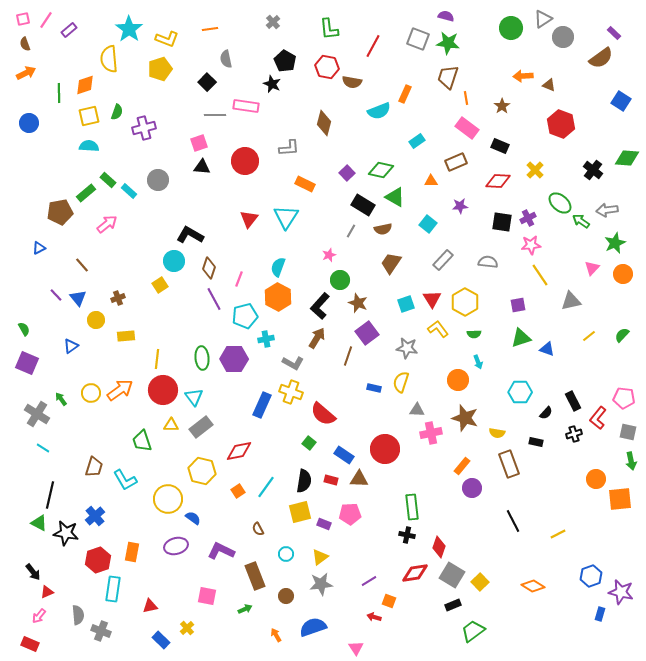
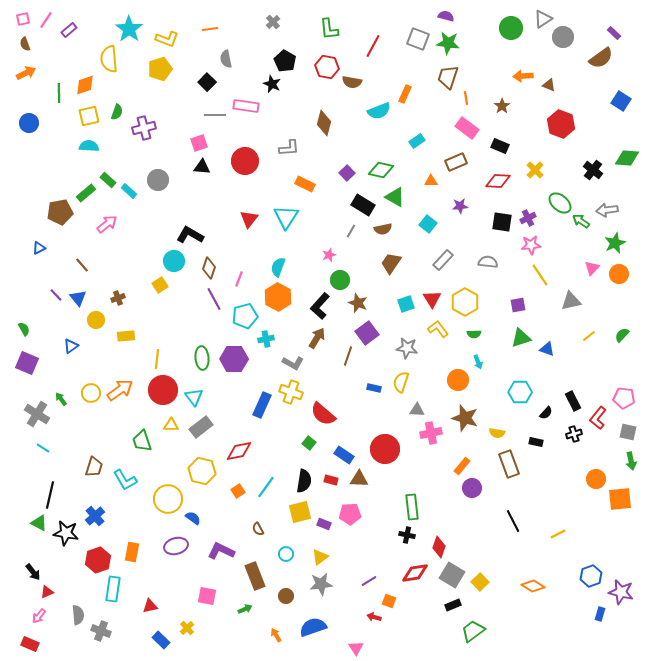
orange circle at (623, 274): moved 4 px left
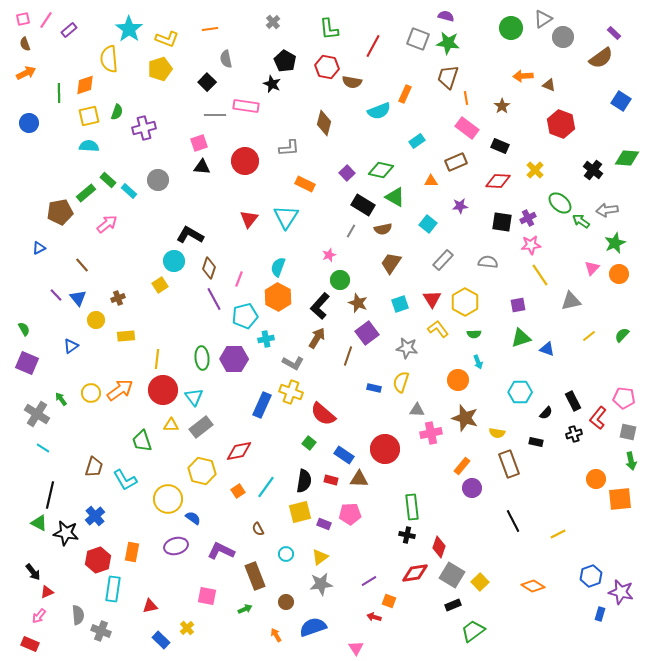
cyan square at (406, 304): moved 6 px left
brown circle at (286, 596): moved 6 px down
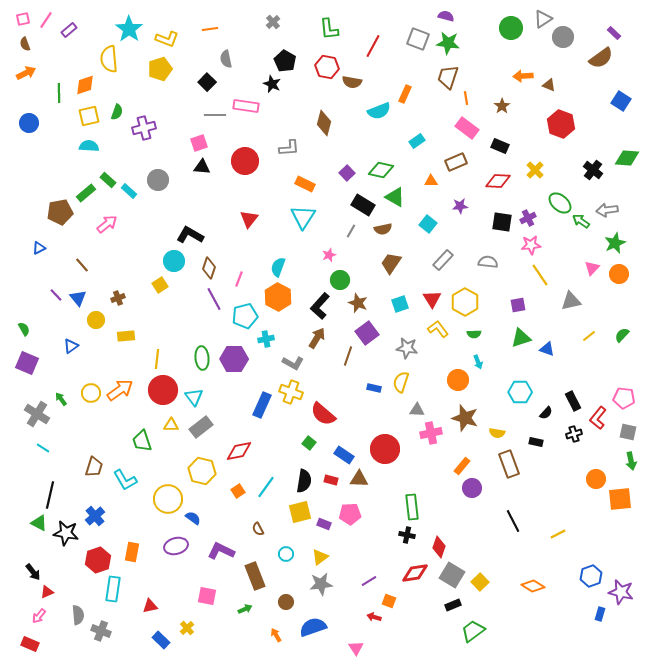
cyan triangle at (286, 217): moved 17 px right
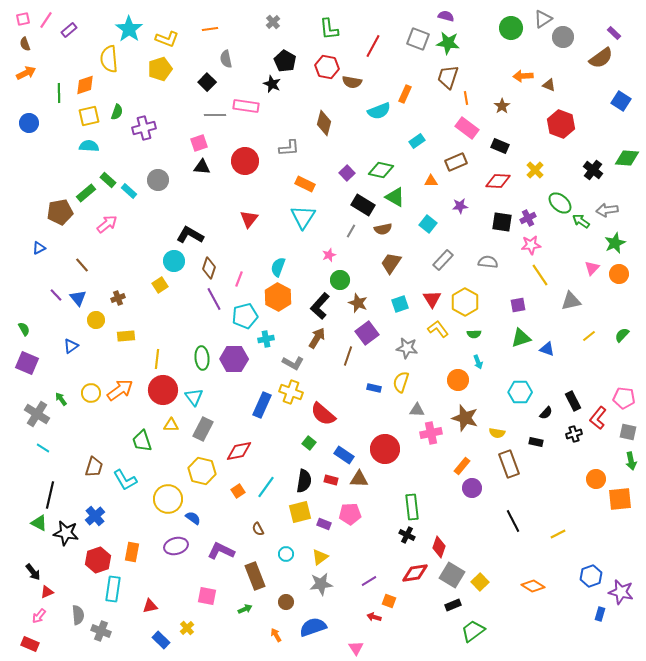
gray rectangle at (201, 427): moved 2 px right, 2 px down; rotated 25 degrees counterclockwise
black cross at (407, 535): rotated 14 degrees clockwise
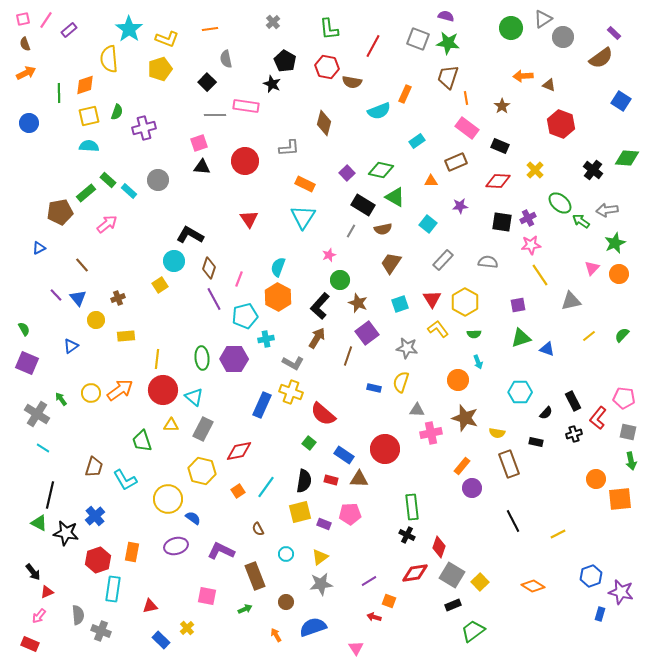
red triangle at (249, 219): rotated 12 degrees counterclockwise
cyan triangle at (194, 397): rotated 12 degrees counterclockwise
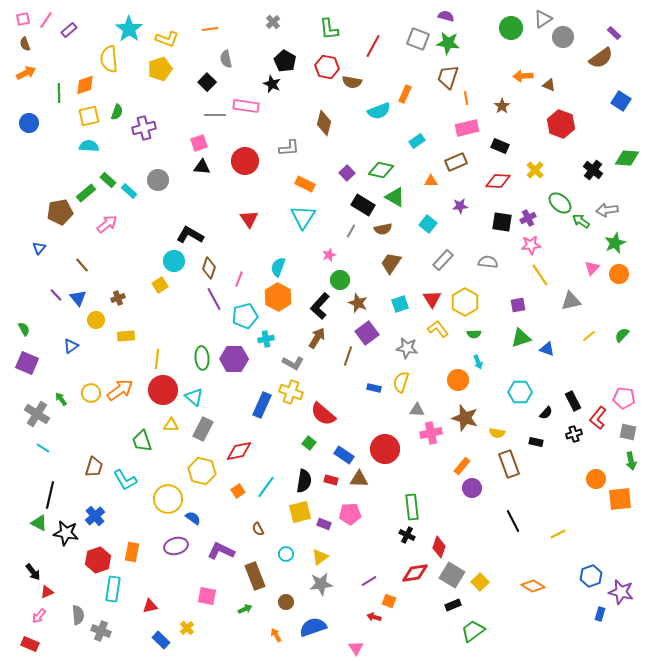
pink rectangle at (467, 128): rotated 50 degrees counterclockwise
blue triangle at (39, 248): rotated 24 degrees counterclockwise
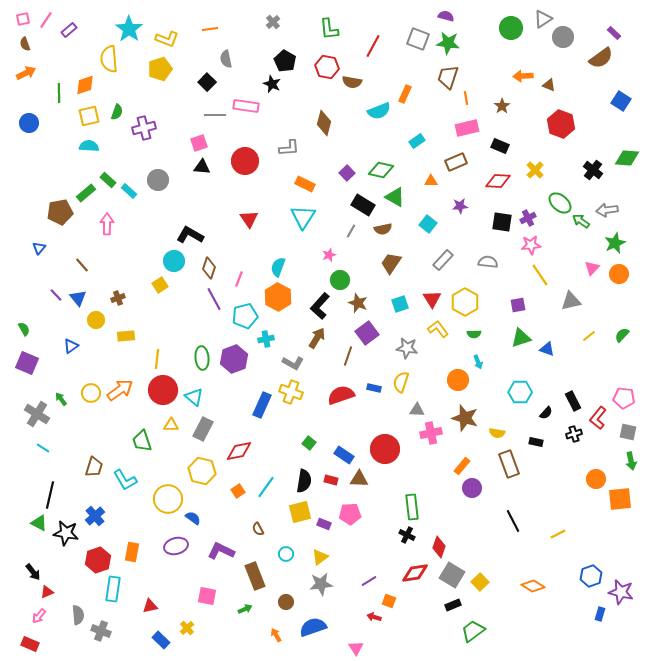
pink arrow at (107, 224): rotated 50 degrees counterclockwise
purple hexagon at (234, 359): rotated 20 degrees counterclockwise
red semicircle at (323, 414): moved 18 px right, 19 px up; rotated 120 degrees clockwise
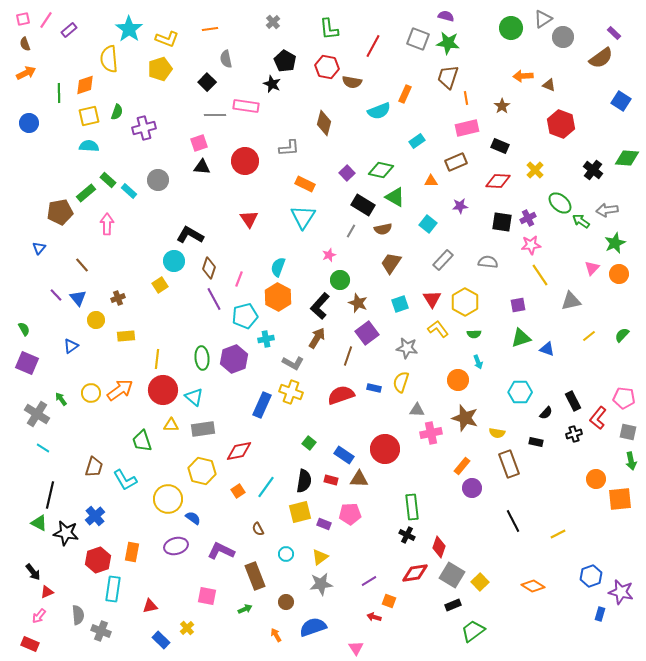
gray rectangle at (203, 429): rotated 55 degrees clockwise
